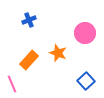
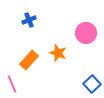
pink circle: moved 1 px right
blue square: moved 6 px right, 3 px down
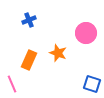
orange rectangle: rotated 18 degrees counterclockwise
blue square: rotated 30 degrees counterclockwise
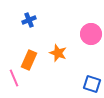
pink circle: moved 5 px right, 1 px down
pink line: moved 2 px right, 6 px up
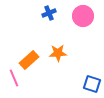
blue cross: moved 20 px right, 7 px up
pink circle: moved 8 px left, 18 px up
orange star: rotated 24 degrees counterclockwise
orange rectangle: rotated 24 degrees clockwise
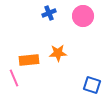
orange rectangle: rotated 36 degrees clockwise
blue square: moved 1 px down
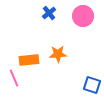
blue cross: rotated 16 degrees counterclockwise
orange star: moved 1 px down
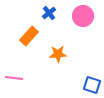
orange rectangle: moved 24 px up; rotated 42 degrees counterclockwise
pink line: rotated 60 degrees counterclockwise
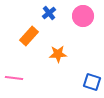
blue square: moved 3 px up
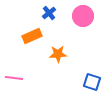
orange rectangle: moved 3 px right; rotated 24 degrees clockwise
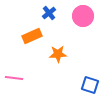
blue square: moved 2 px left, 3 px down
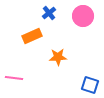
orange star: moved 3 px down
